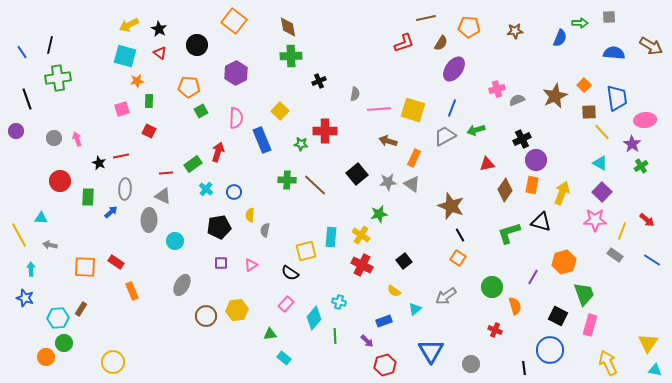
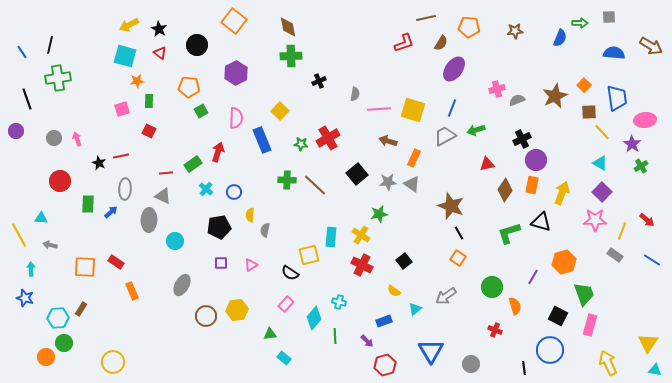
red cross at (325, 131): moved 3 px right, 7 px down; rotated 30 degrees counterclockwise
green rectangle at (88, 197): moved 7 px down
black line at (460, 235): moved 1 px left, 2 px up
yellow square at (306, 251): moved 3 px right, 4 px down
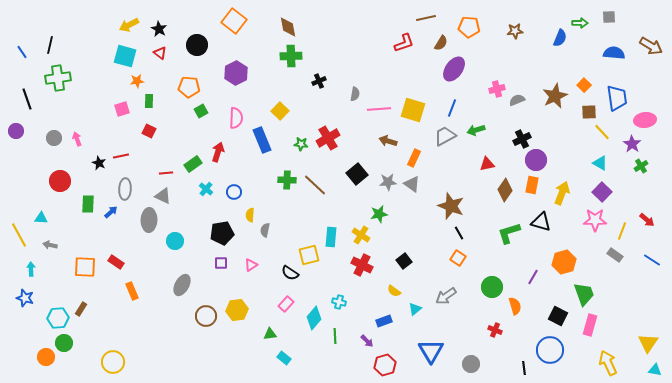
black pentagon at (219, 227): moved 3 px right, 6 px down
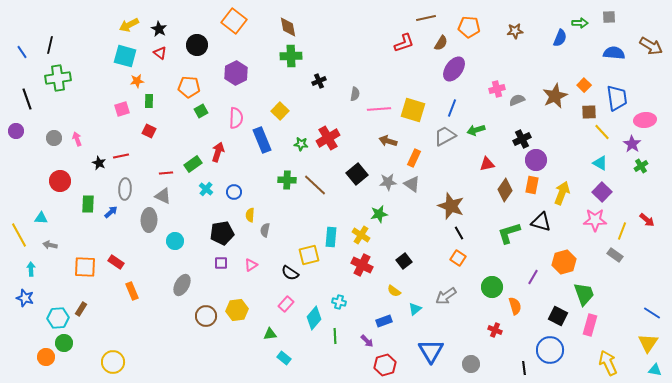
blue line at (652, 260): moved 53 px down
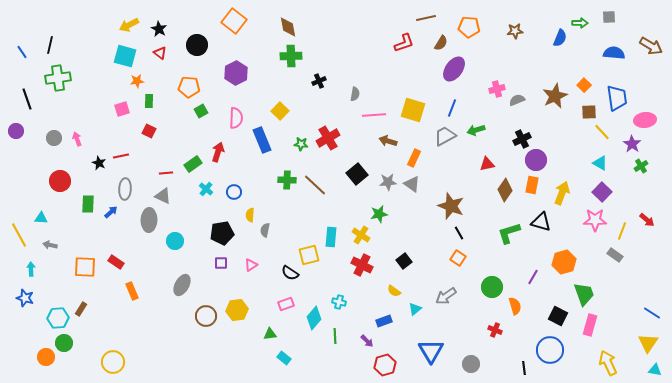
pink line at (379, 109): moved 5 px left, 6 px down
pink rectangle at (286, 304): rotated 28 degrees clockwise
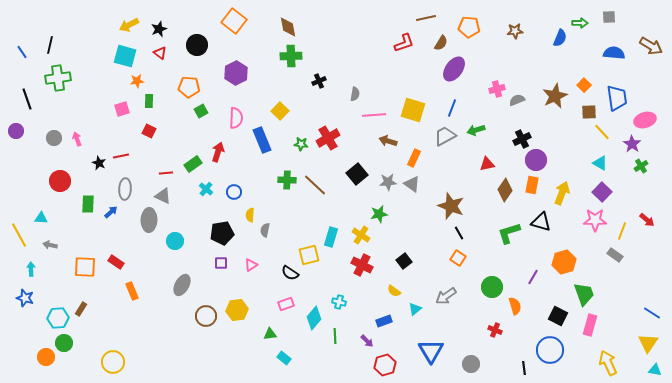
black star at (159, 29): rotated 21 degrees clockwise
pink ellipse at (645, 120): rotated 10 degrees counterclockwise
cyan rectangle at (331, 237): rotated 12 degrees clockwise
